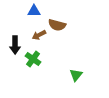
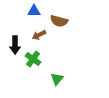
brown semicircle: moved 2 px right, 4 px up
green triangle: moved 19 px left, 4 px down
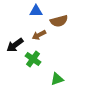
blue triangle: moved 2 px right
brown semicircle: rotated 30 degrees counterclockwise
black arrow: rotated 54 degrees clockwise
green triangle: rotated 32 degrees clockwise
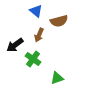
blue triangle: rotated 40 degrees clockwise
brown arrow: rotated 40 degrees counterclockwise
green triangle: moved 1 px up
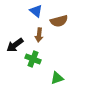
brown arrow: rotated 16 degrees counterclockwise
green cross: rotated 14 degrees counterclockwise
